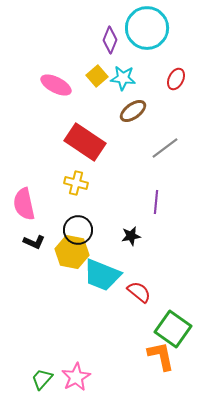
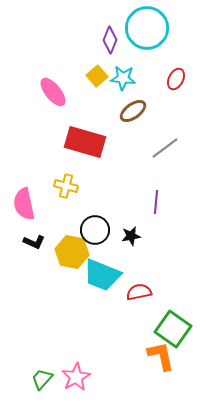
pink ellipse: moved 3 px left, 7 px down; rotated 24 degrees clockwise
red rectangle: rotated 18 degrees counterclockwise
yellow cross: moved 10 px left, 3 px down
black circle: moved 17 px right
red semicircle: rotated 50 degrees counterclockwise
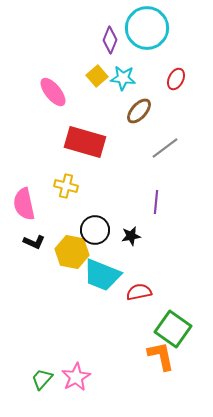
brown ellipse: moved 6 px right; rotated 12 degrees counterclockwise
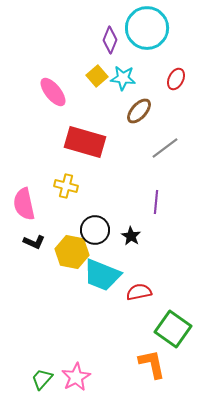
black star: rotated 30 degrees counterclockwise
orange L-shape: moved 9 px left, 8 px down
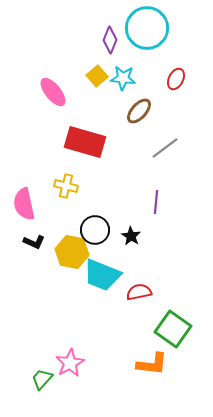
orange L-shape: rotated 108 degrees clockwise
pink star: moved 6 px left, 14 px up
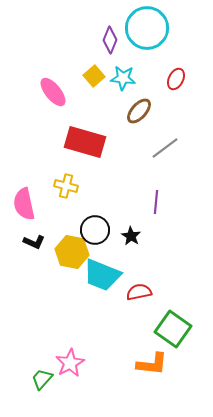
yellow square: moved 3 px left
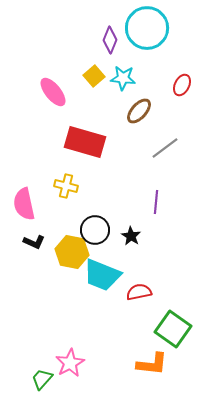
red ellipse: moved 6 px right, 6 px down
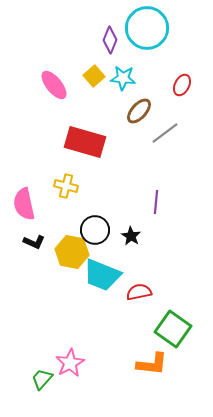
pink ellipse: moved 1 px right, 7 px up
gray line: moved 15 px up
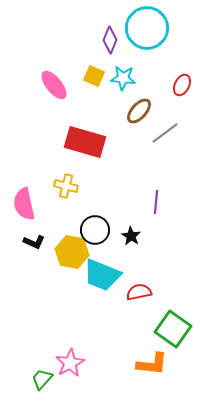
yellow square: rotated 25 degrees counterclockwise
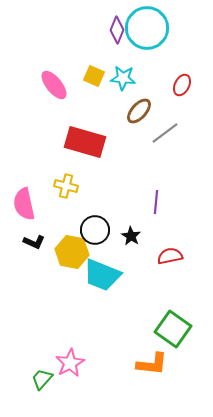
purple diamond: moved 7 px right, 10 px up
red semicircle: moved 31 px right, 36 px up
